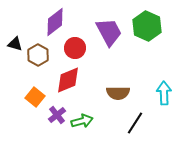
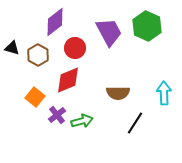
black triangle: moved 3 px left, 4 px down
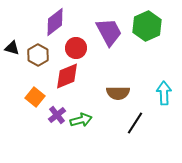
green hexagon: rotated 12 degrees clockwise
red circle: moved 1 px right
red diamond: moved 1 px left, 4 px up
green arrow: moved 1 px left, 1 px up
